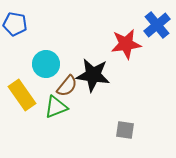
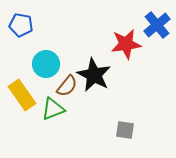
blue pentagon: moved 6 px right, 1 px down
black star: moved 1 px right; rotated 20 degrees clockwise
green triangle: moved 3 px left, 2 px down
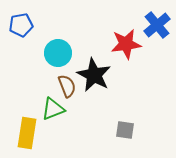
blue pentagon: rotated 20 degrees counterclockwise
cyan circle: moved 12 px right, 11 px up
brown semicircle: rotated 60 degrees counterclockwise
yellow rectangle: moved 5 px right, 38 px down; rotated 44 degrees clockwise
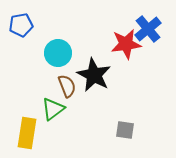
blue cross: moved 9 px left, 4 px down
green triangle: rotated 15 degrees counterclockwise
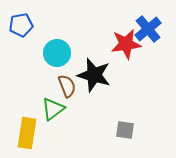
cyan circle: moved 1 px left
black star: rotated 12 degrees counterclockwise
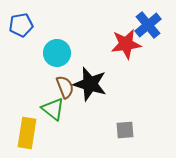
blue cross: moved 4 px up
black star: moved 4 px left, 9 px down
brown semicircle: moved 2 px left, 1 px down
green triangle: rotated 45 degrees counterclockwise
gray square: rotated 12 degrees counterclockwise
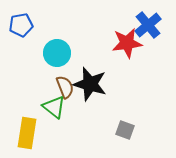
red star: moved 1 px right, 1 px up
green triangle: moved 1 px right, 2 px up
gray square: rotated 24 degrees clockwise
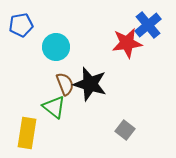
cyan circle: moved 1 px left, 6 px up
brown semicircle: moved 3 px up
gray square: rotated 18 degrees clockwise
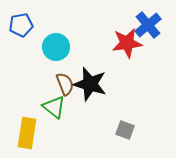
gray square: rotated 18 degrees counterclockwise
